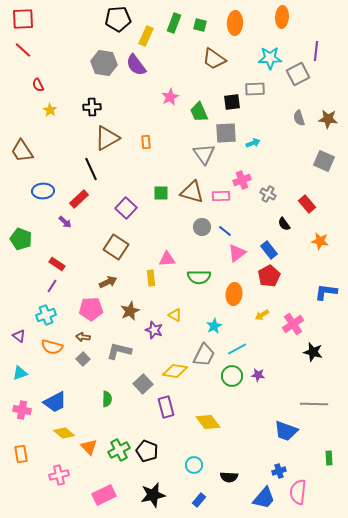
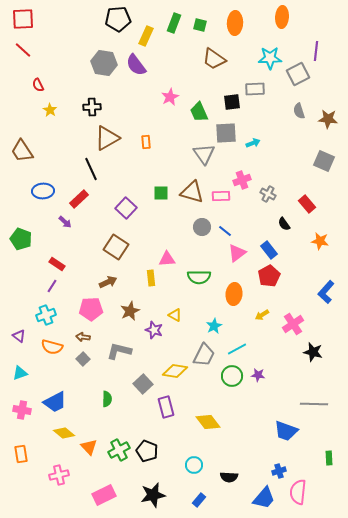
gray semicircle at (299, 118): moved 7 px up
blue L-shape at (326, 292): rotated 55 degrees counterclockwise
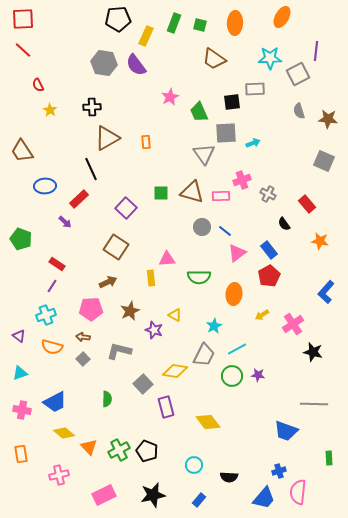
orange ellipse at (282, 17): rotated 25 degrees clockwise
blue ellipse at (43, 191): moved 2 px right, 5 px up
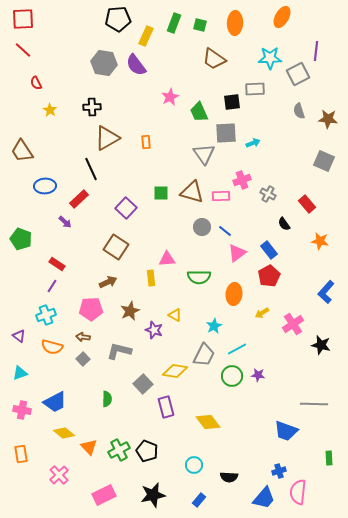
red semicircle at (38, 85): moved 2 px left, 2 px up
yellow arrow at (262, 315): moved 2 px up
black star at (313, 352): moved 8 px right, 7 px up
pink cross at (59, 475): rotated 30 degrees counterclockwise
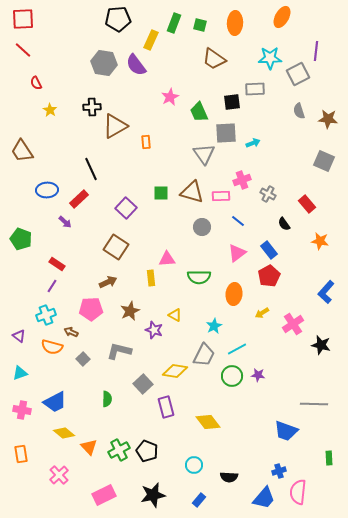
yellow rectangle at (146, 36): moved 5 px right, 4 px down
brown triangle at (107, 138): moved 8 px right, 12 px up
blue ellipse at (45, 186): moved 2 px right, 4 px down
blue line at (225, 231): moved 13 px right, 10 px up
brown arrow at (83, 337): moved 12 px left, 5 px up; rotated 16 degrees clockwise
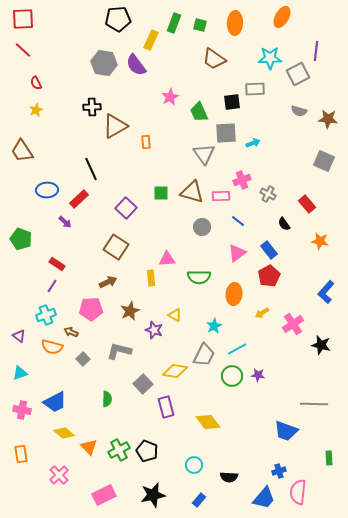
yellow star at (50, 110): moved 14 px left; rotated 16 degrees clockwise
gray semicircle at (299, 111): rotated 56 degrees counterclockwise
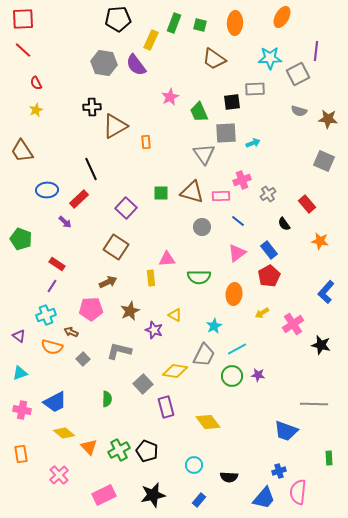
gray cross at (268, 194): rotated 28 degrees clockwise
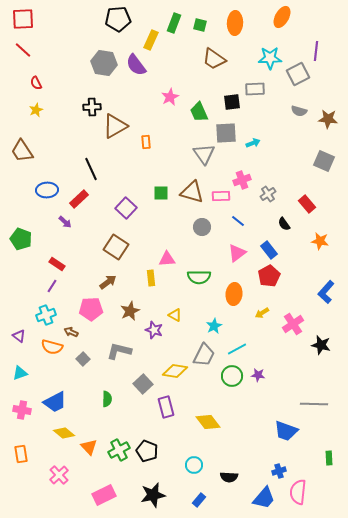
brown arrow at (108, 282): rotated 12 degrees counterclockwise
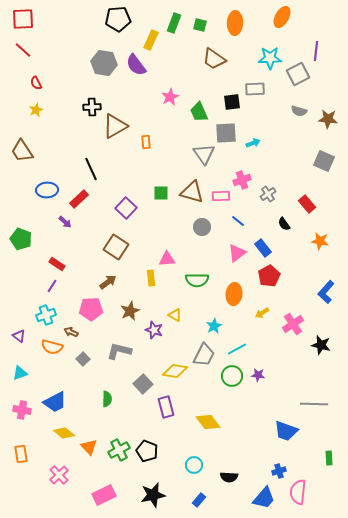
blue rectangle at (269, 250): moved 6 px left, 2 px up
green semicircle at (199, 277): moved 2 px left, 3 px down
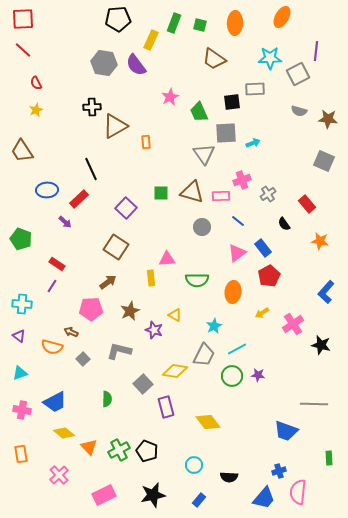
orange ellipse at (234, 294): moved 1 px left, 2 px up
cyan cross at (46, 315): moved 24 px left, 11 px up; rotated 24 degrees clockwise
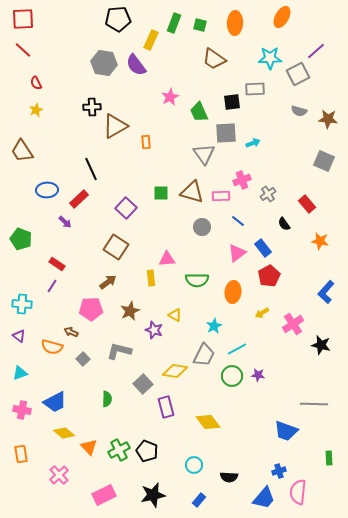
purple line at (316, 51): rotated 42 degrees clockwise
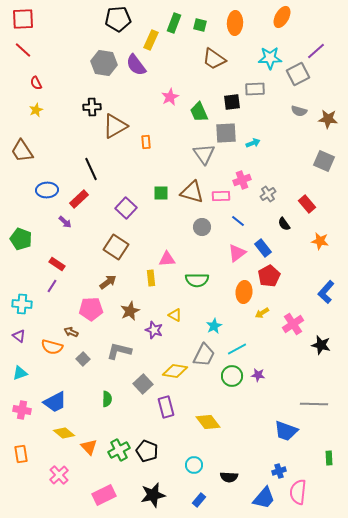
orange ellipse at (233, 292): moved 11 px right
